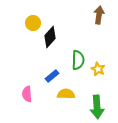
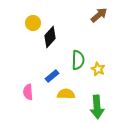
brown arrow: rotated 42 degrees clockwise
pink semicircle: moved 1 px right, 2 px up
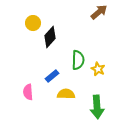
brown arrow: moved 3 px up
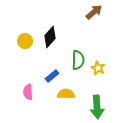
brown arrow: moved 5 px left
yellow circle: moved 8 px left, 18 px down
yellow star: moved 1 px up
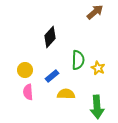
brown arrow: moved 1 px right
yellow circle: moved 29 px down
